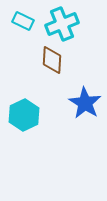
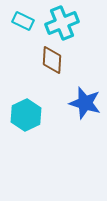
cyan cross: moved 1 px up
blue star: rotated 16 degrees counterclockwise
cyan hexagon: moved 2 px right
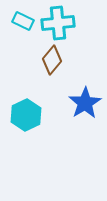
cyan cross: moved 4 px left; rotated 16 degrees clockwise
brown diamond: rotated 36 degrees clockwise
blue star: rotated 24 degrees clockwise
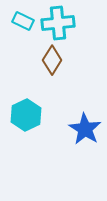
brown diamond: rotated 8 degrees counterclockwise
blue star: moved 26 px down; rotated 8 degrees counterclockwise
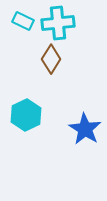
brown diamond: moved 1 px left, 1 px up
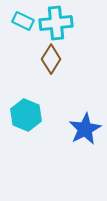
cyan cross: moved 2 px left
cyan hexagon: rotated 12 degrees counterclockwise
blue star: rotated 12 degrees clockwise
